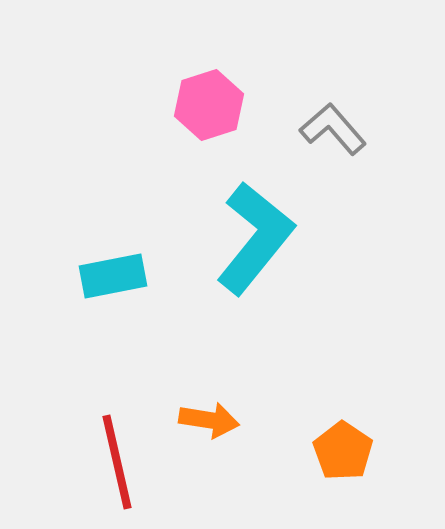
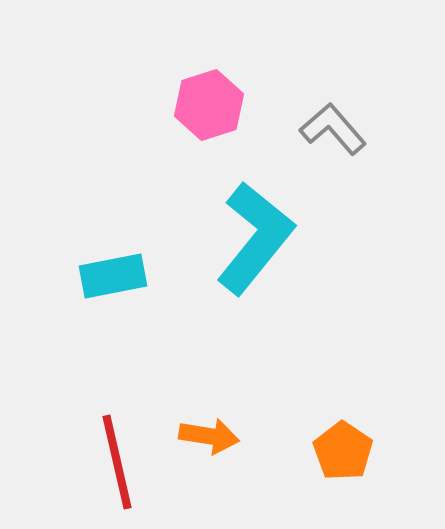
orange arrow: moved 16 px down
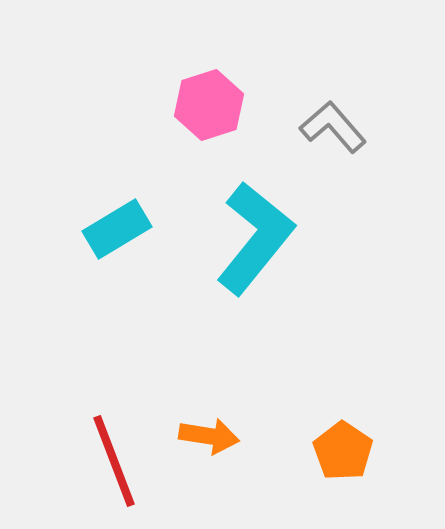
gray L-shape: moved 2 px up
cyan rectangle: moved 4 px right, 47 px up; rotated 20 degrees counterclockwise
red line: moved 3 px left, 1 px up; rotated 8 degrees counterclockwise
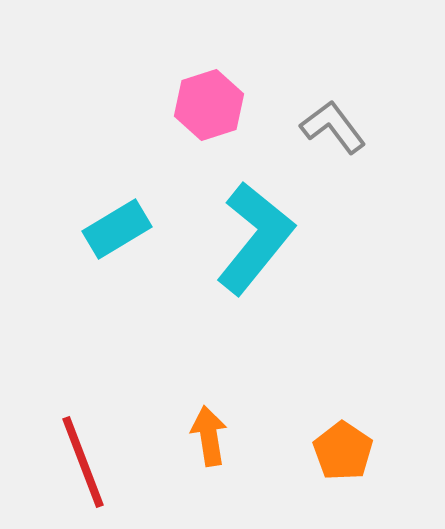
gray L-shape: rotated 4 degrees clockwise
orange arrow: rotated 108 degrees counterclockwise
red line: moved 31 px left, 1 px down
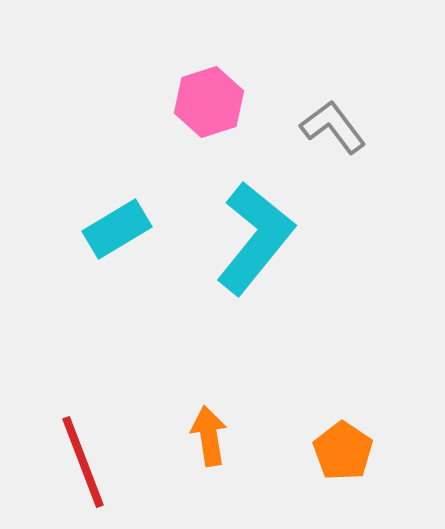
pink hexagon: moved 3 px up
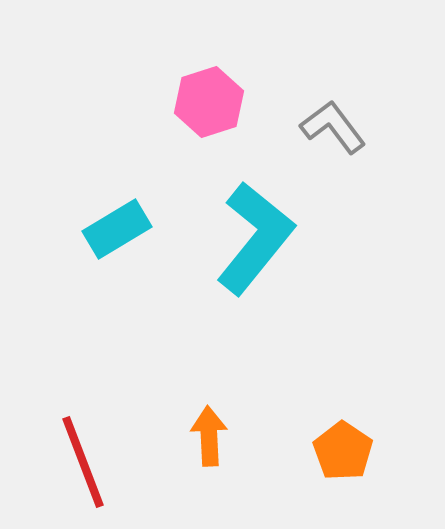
orange arrow: rotated 6 degrees clockwise
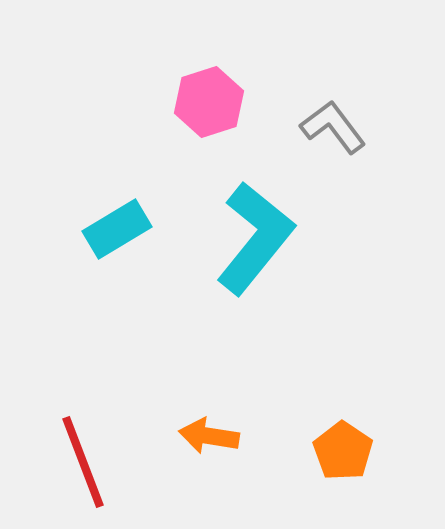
orange arrow: rotated 78 degrees counterclockwise
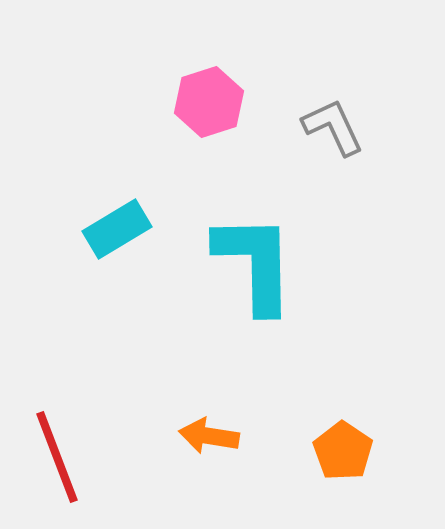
gray L-shape: rotated 12 degrees clockwise
cyan L-shape: moved 25 px down; rotated 40 degrees counterclockwise
red line: moved 26 px left, 5 px up
